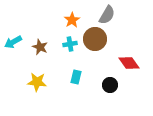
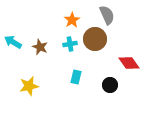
gray semicircle: rotated 54 degrees counterclockwise
cyan arrow: rotated 60 degrees clockwise
yellow star: moved 8 px left, 4 px down; rotated 18 degrees counterclockwise
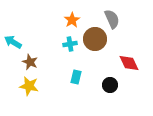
gray semicircle: moved 5 px right, 4 px down
brown star: moved 10 px left, 15 px down
red diamond: rotated 10 degrees clockwise
yellow star: rotated 24 degrees clockwise
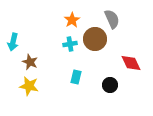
cyan arrow: rotated 108 degrees counterclockwise
red diamond: moved 2 px right
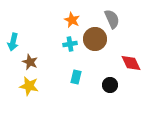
orange star: rotated 14 degrees counterclockwise
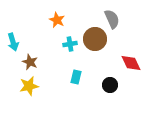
orange star: moved 15 px left
cyan arrow: rotated 30 degrees counterclockwise
yellow star: rotated 24 degrees counterclockwise
